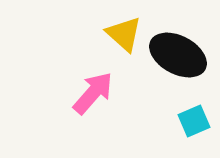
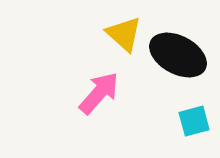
pink arrow: moved 6 px right
cyan square: rotated 8 degrees clockwise
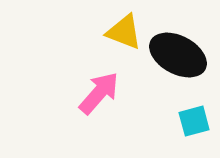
yellow triangle: moved 2 px up; rotated 21 degrees counterclockwise
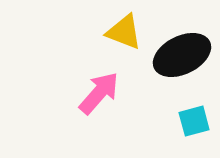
black ellipse: moved 4 px right; rotated 54 degrees counterclockwise
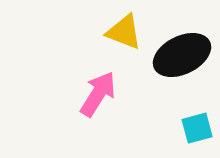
pink arrow: moved 1 px left, 1 px down; rotated 9 degrees counterclockwise
cyan square: moved 3 px right, 7 px down
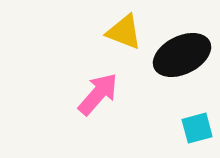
pink arrow: rotated 9 degrees clockwise
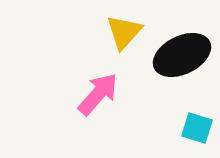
yellow triangle: rotated 51 degrees clockwise
cyan square: rotated 32 degrees clockwise
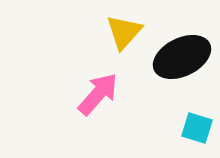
black ellipse: moved 2 px down
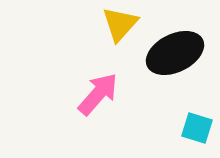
yellow triangle: moved 4 px left, 8 px up
black ellipse: moved 7 px left, 4 px up
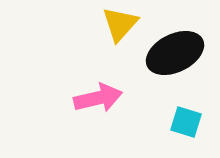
pink arrow: moved 4 px down; rotated 36 degrees clockwise
cyan square: moved 11 px left, 6 px up
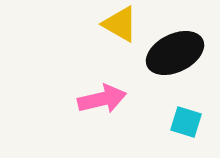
yellow triangle: rotated 42 degrees counterclockwise
pink arrow: moved 4 px right, 1 px down
